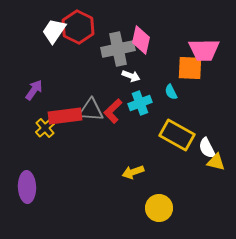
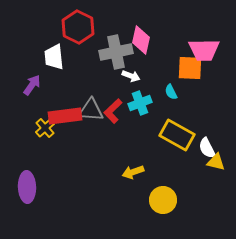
white trapezoid: moved 26 px down; rotated 40 degrees counterclockwise
gray cross: moved 2 px left, 3 px down
purple arrow: moved 2 px left, 5 px up
yellow circle: moved 4 px right, 8 px up
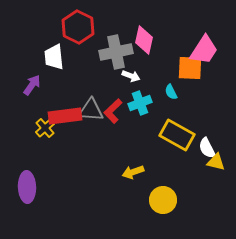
pink diamond: moved 3 px right
pink trapezoid: rotated 56 degrees counterclockwise
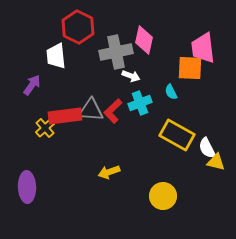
pink trapezoid: moved 1 px left, 2 px up; rotated 140 degrees clockwise
white trapezoid: moved 2 px right, 1 px up
yellow arrow: moved 24 px left
yellow circle: moved 4 px up
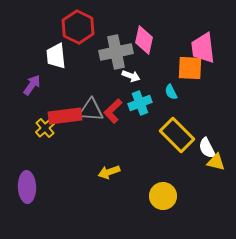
yellow rectangle: rotated 16 degrees clockwise
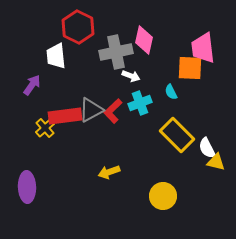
gray triangle: rotated 32 degrees counterclockwise
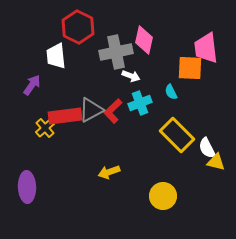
pink trapezoid: moved 3 px right
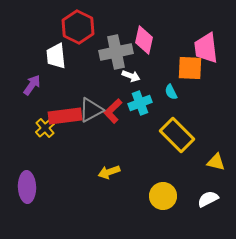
white semicircle: moved 1 px right, 51 px down; rotated 90 degrees clockwise
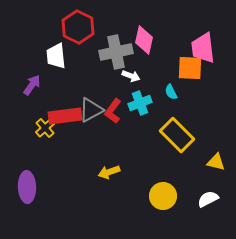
pink trapezoid: moved 3 px left
red L-shape: rotated 10 degrees counterclockwise
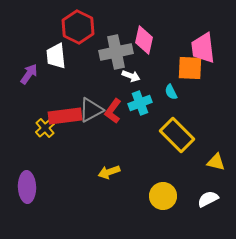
purple arrow: moved 3 px left, 11 px up
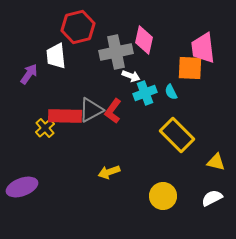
red hexagon: rotated 20 degrees clockwise
cyan cross: moved 5 px right, 10 px up
red rectangle: rotated 8 degrees clockwise
purple ellipse: moved 5 px left; rotated 72 degrees clockwise
white semicircle: moved 4 px right, 1 px up
